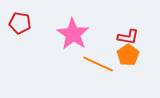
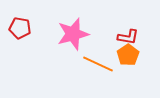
red pentagon: moved 5 px down
pink star: rotated 24 degrees clockwise
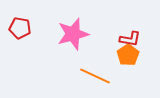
red L-shape: moved 2 px right, 2 px down
orange line: moved 3 px left, 12 px down
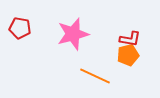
orange pentagon: rotated 20 degrees clockwise
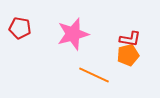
orange line: moved 1 px left, 1 px up
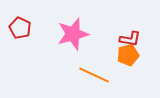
red pentagon: rotated 15 degrees clockwise
